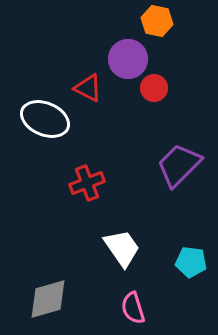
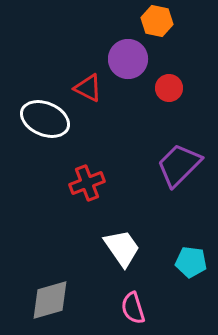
red circle: moved 15 px right
gray diamond: moved 2 px right, 1 px down
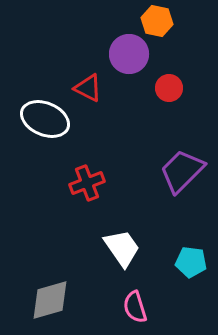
purple circle: moved 1 px right, 5 px up
purple trapezoid: moved 3 px right, 6 px down
pink semicircle: moved 2 px right, 1 px up
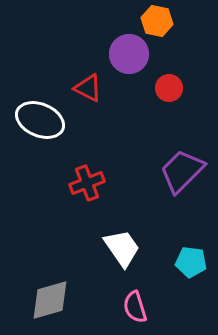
white ellipse: moved 5 px left, 1 px down
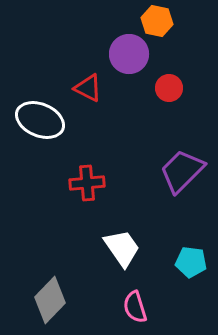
red cross: rotated 16 degrees clockwise
gray diamond: rotated 30 degrees counterclockwise
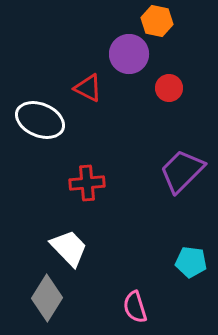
white trapezoid: moved 53 px left; rotated 9 degrees counterclockwise
gray diamond: moved 3 px left, 2 px up; rotated 12 degrees counterclockwise
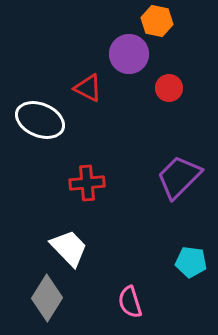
purple trapezoid: moved 3 px left, 6 px down
pink semicircle: moved 5 px left, 5 px up
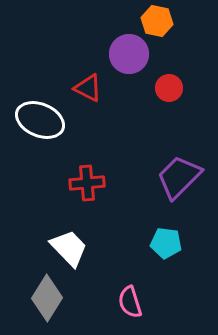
cyan pentagon: moved 25 px left, 19 px up
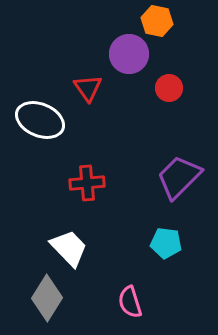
red triangle: rotated 28 degrees clockwise
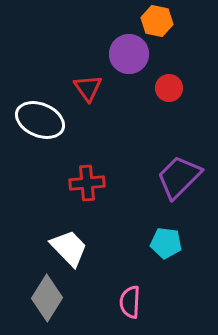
pink semicircle: rotated 20 degrees clockwise
